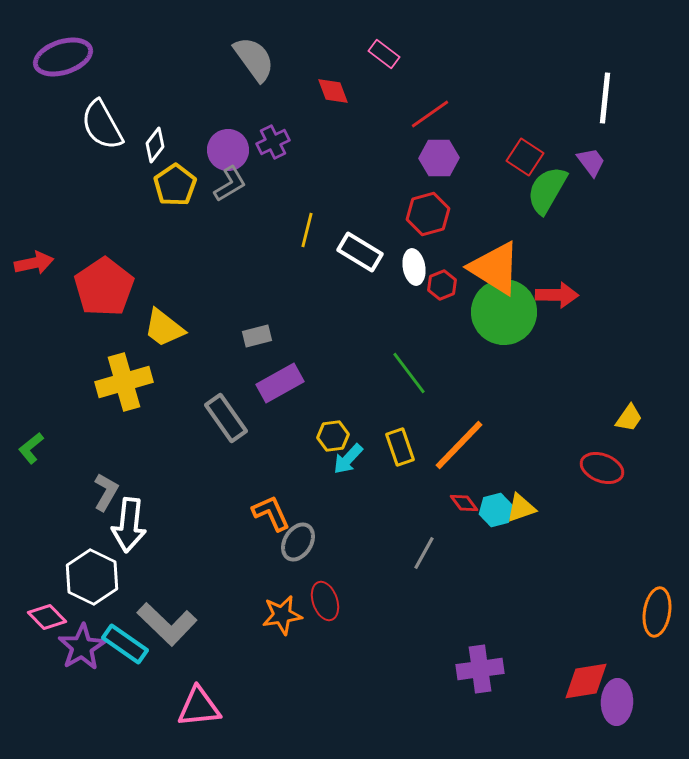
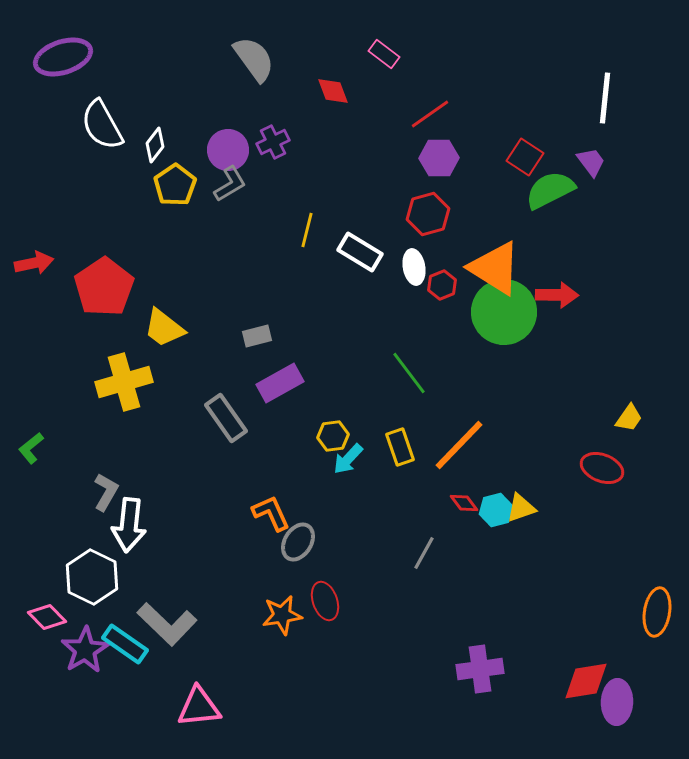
green semicircle at (547, 190): moved 3 px right; rotated 33 degrees clockwise
purple star at (82, 647): moved 3 px right, 3 px down
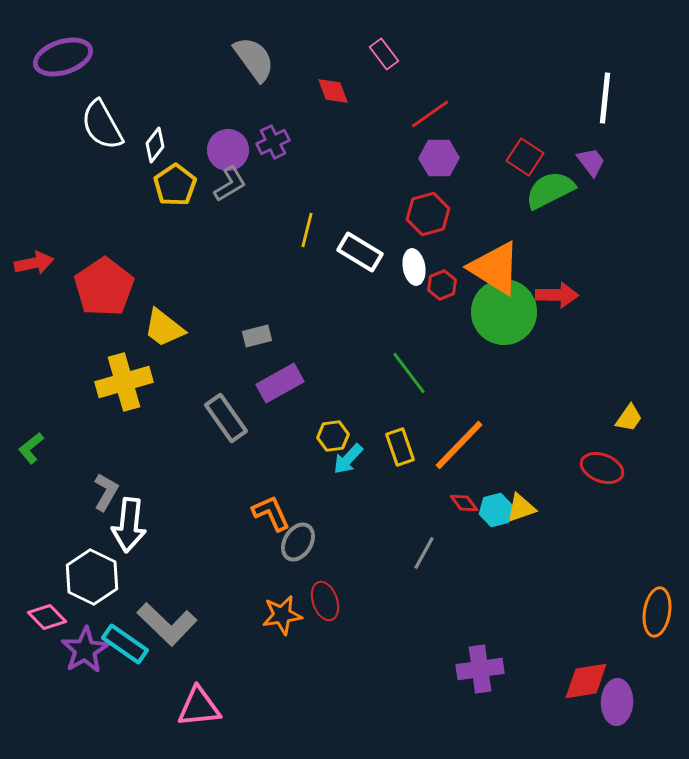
pink rectangle at (384, 54): rotated 16 degrees clockwise
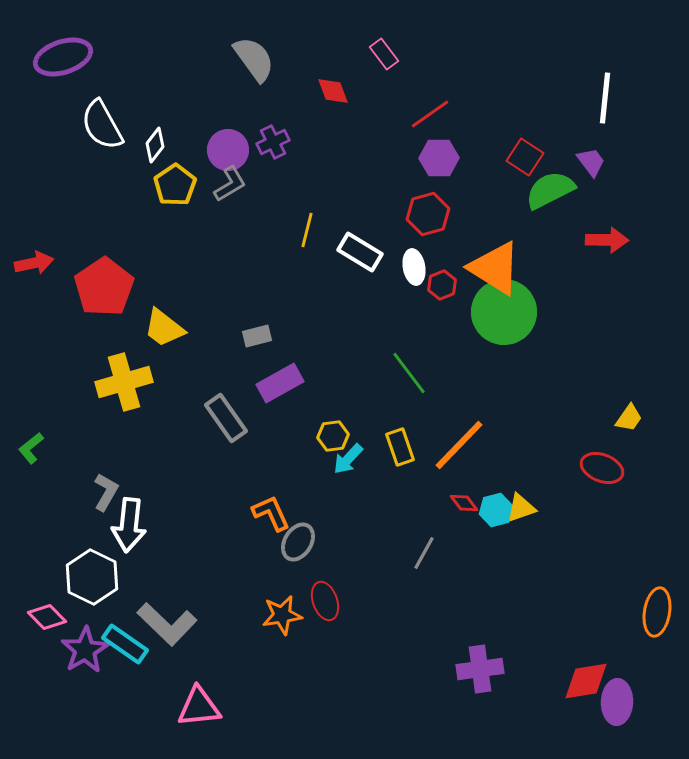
red arrow at (557, 295): moved 50 px right, 55 px up
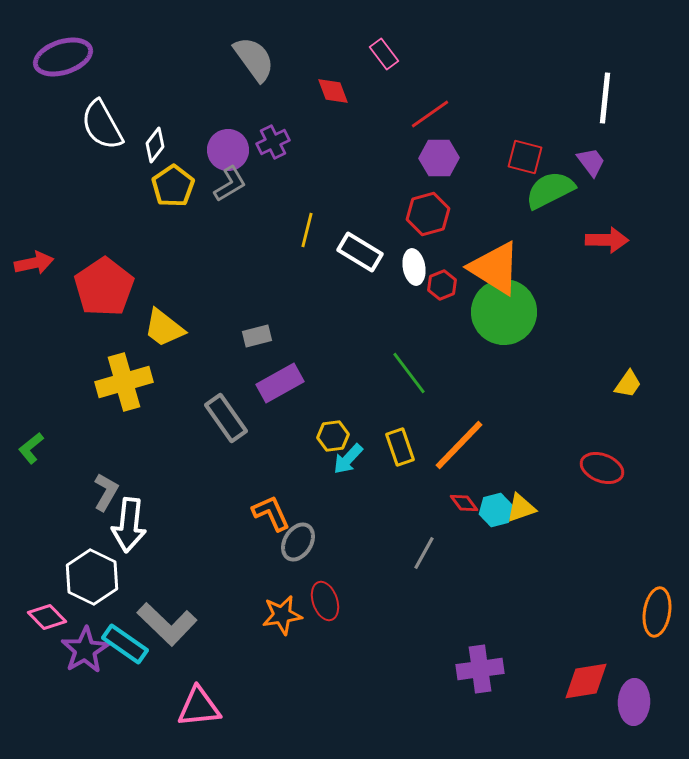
red square at (525, 157): rotated 18 degrees counterclockwise
yellow pentagon at (175, 185): moved 2 px left, 1 px down
yellow trapezoid at (629, 418): moved 1 px left, 34 px up
purple ellipse at (617, 702): moved 17 px right
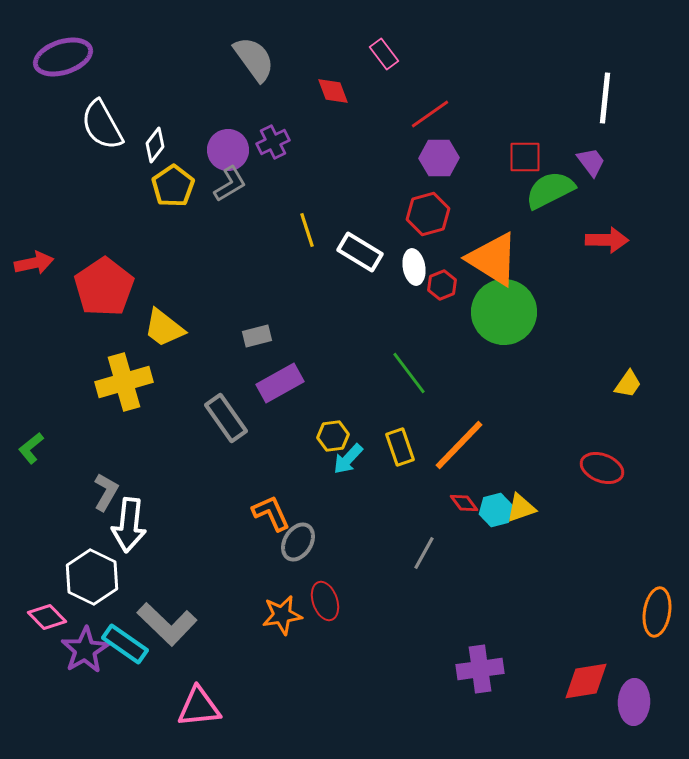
red square at (525, 157): rotated 15 degrees counterclockwise
yellow line at (307, 230): rotated 32 degrees counterclockwise
orange triangle at (495, 268): moved 2 px left, 9 px up
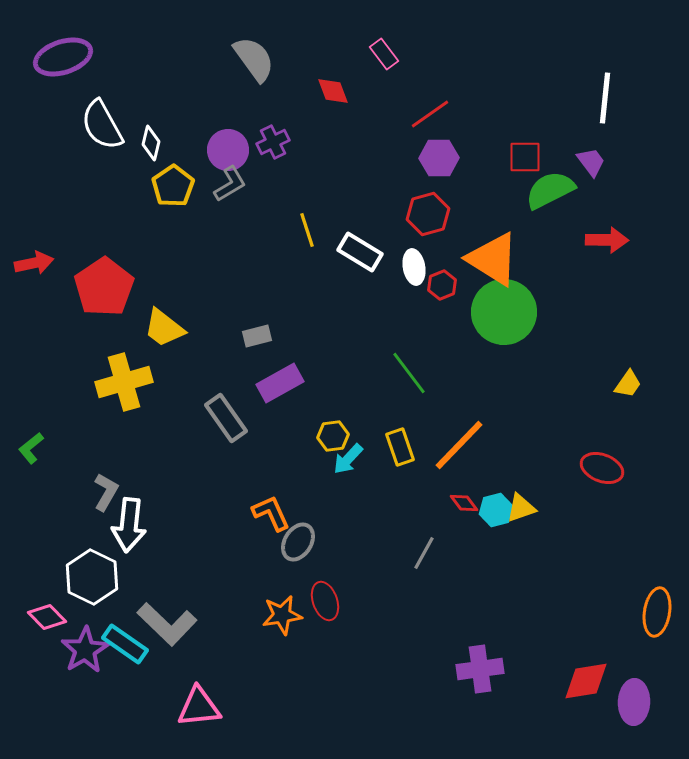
white diamond at (155, 145): moved 4 px left, 2 px up; rotated 24 degrees counterclockwise
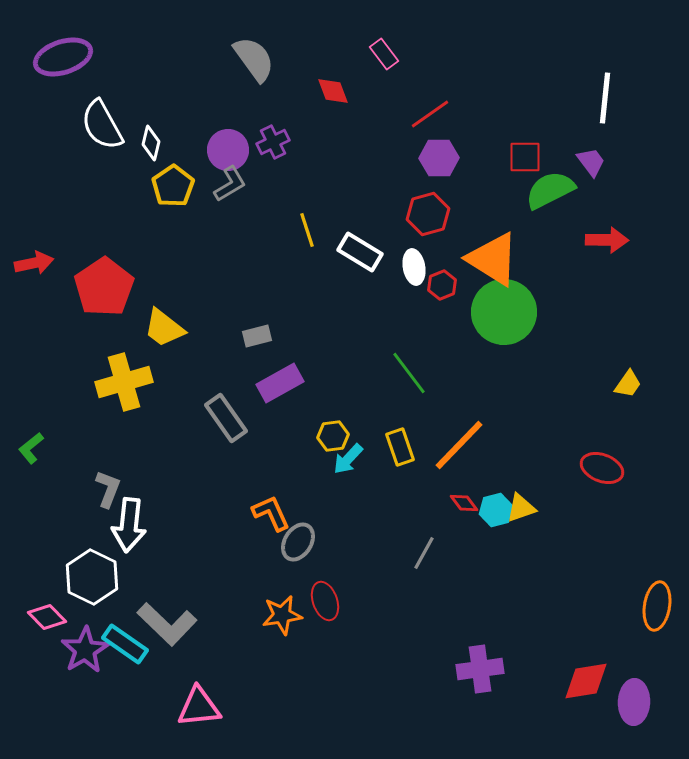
gray L-shape at (106, 492): moved 2 px right, 3 px up; rotated 9 degrees counterclockwise
orange ellipse at (657, 612): moved 6 px up
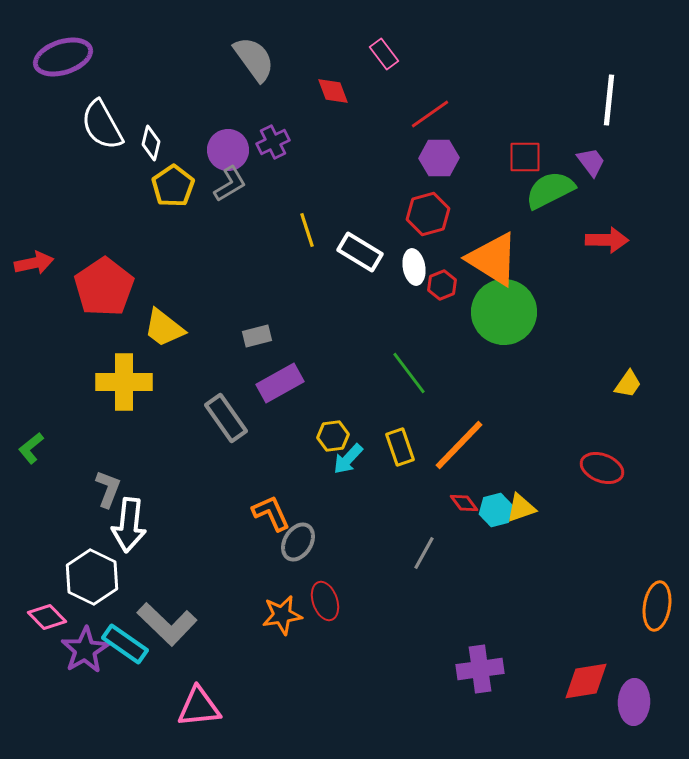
white line at (605, 98): moved 4 px right, 2 px down
yellow cross at (124, 382): rotated 16 degrees clockwise
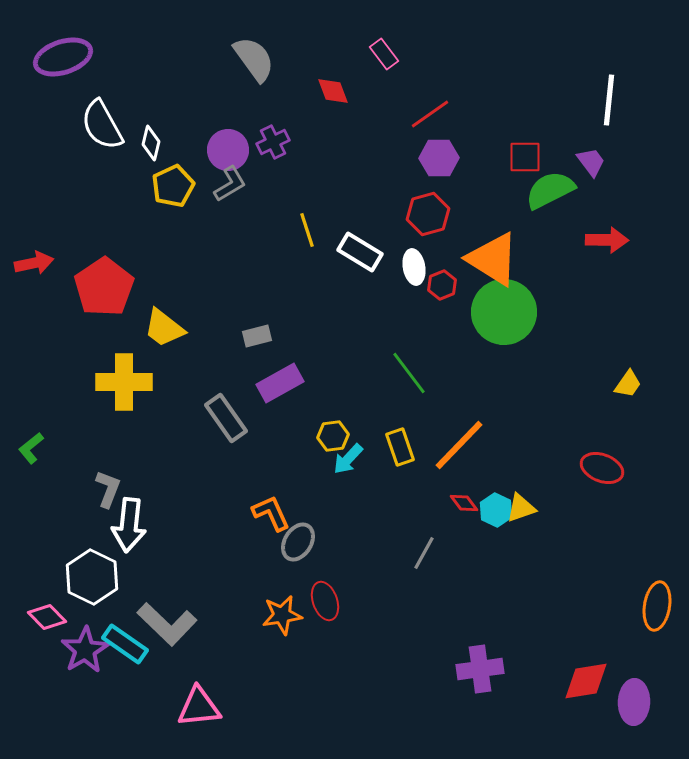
yellow pentagon at (173, 186): rotated 9 degrees clockwise
cyan hexagon at (496, 510): rotated 20 degrees counterclockwise
